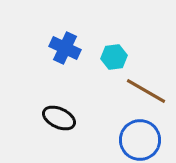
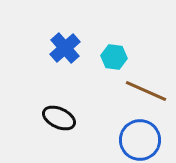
blue cross: rotated 24 degrees clockwise
cyan hexagon: rotated 15 degrees clockwise
brown line: rotated 6 degrees counterclockwise
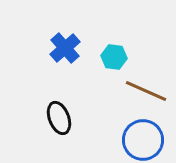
black ellipse: rotated 44 degrees clockwise
blue circle: moved 3 px right
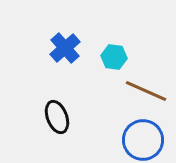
black ellipse: moved 2 px left, 1 px up
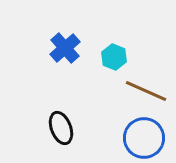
cyan hexagon: rotated 15 degrees clockwise
black ellipse: moved 4 px right, 11 px down
blue circle: moved 1 px right, 2 px up
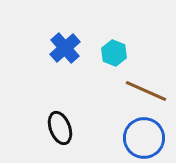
cyan hexagon: moved 4 px up
black ellipse: moved 1 px left
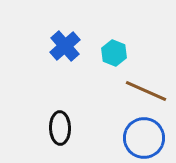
blue cross: moved 2 px up
black ellipse: rotated 20 degrees clockwise
